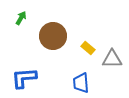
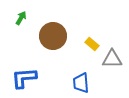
yellow rectangle: moved 4 px right, 4 px up
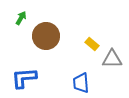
brown circle: moved 7 px left
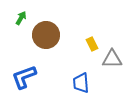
brown circle: moved 1 px up
yellow rectangle: rotated 24 degrees clockwise
blue L-shape: moved 1 px up; rotated 16 degrees counterclockwise
